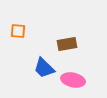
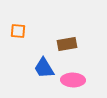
blue trapezoid: rotated 15 degrees clockwise
pink ellipse: rotated 10 degrees counterclockwise
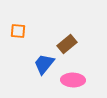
brown rectangle: rotated 30 degrees counterclockwise
blue trapezoid: moved 4 px up; rotated 70 degrees clockwise
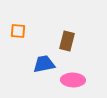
brown rectangle: moved 3 px up; rotated 36 degrees counterclockwise
blue trapezoid: rotated 40 degrees clockwise
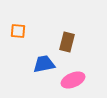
brown rectangle: moved 1 px down
pink ellipse: rotated 25 degrees counterclockwise
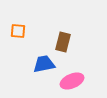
brown rectangle: moved 4 px left
pink ellipse: moved 1 px left, 1 px down
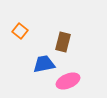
orange square: moved 2 px right; rotated 35 degrees clockwise
pink ellipse: moved 4 px left
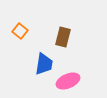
brown rectangle: moved 5 px up
blue trapezoid: rotated 110 degrees clockwise
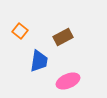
brown rectangle: rotated 48 degrees clockwise
blue trapezoid: moved 5 px left, 3 px up
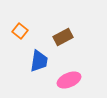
pink ellipse: moved 1 px right, 1 px up
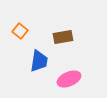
brown rectangle: rotated 18 degrees clockwise
pink ellipse: moved 1 px up
